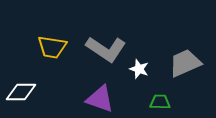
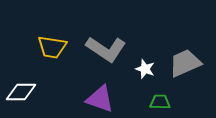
white star: moved 6 px right
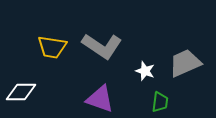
gray L-shape: moved 4 px left, 3 px up
white star: moved 2 px down
green trapezoid: rotated 95 degrees clockwise
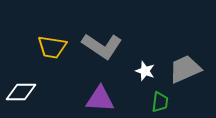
gray trapezoid: moved 6 px down
purple triangle: rotated 16 degrees counterclockwise
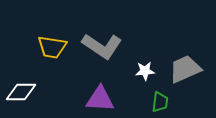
white star: rotated 24 degrees counterclockwise
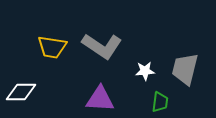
gray trapezoid: rotated 52 degrees counterclockwise
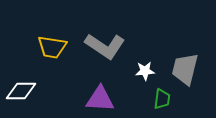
gray L-shape: moved 3 px right
white diamond: moved 1 px up
green trapezoid: moved 2 px right, 3 px up
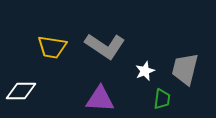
white star: rotated 18 degrees counterclockwise
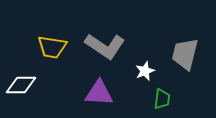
gray trapezoid: moved 15 px up
white diamond: moved 6 px up
purple triangle: moved 1 px left, 6 px up
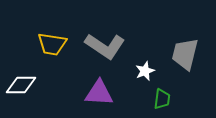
yellow trapezoid: moved 3 px up
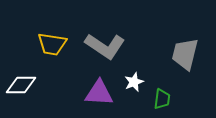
white star: moved 11 px left, 11 px down
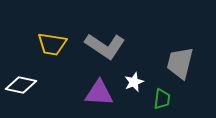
gray trapezoid: moved 5 px left, 9 px down
white diamond: rotated 12 degrees clockwise
